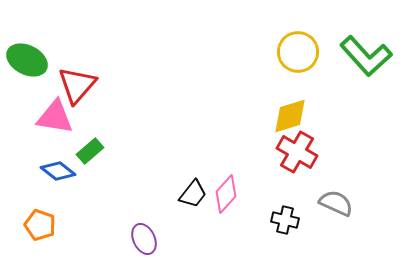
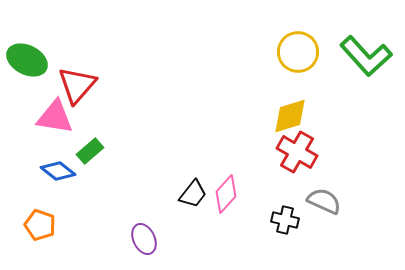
gray semicircle: moved 12 px left, 2 px up
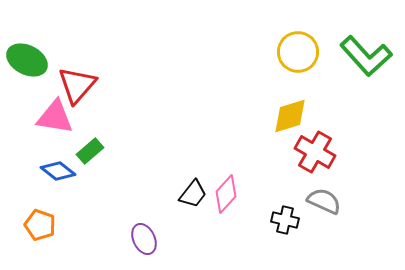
red cross: moved 18 px right
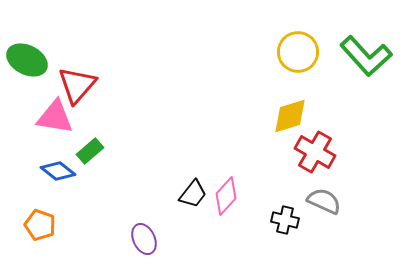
pink diamond: moved 2 px down
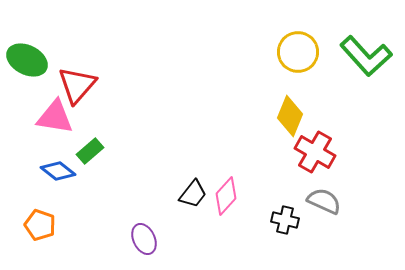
yellow diamond: rotated 51 degrees counterclockwise
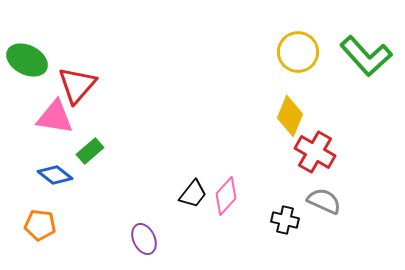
blue diamond: moved 3 px left, 4 px down
orange pentagon: rotated 12 degrees counterclockwise
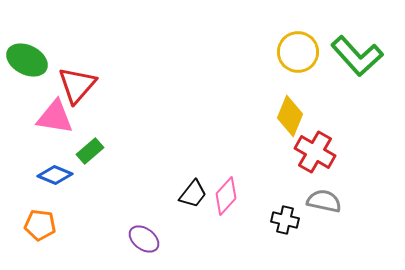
green L-shape: moved 9 px left
blue diamond: rotated 16 degrees counterclockwise
gray semicircle: rotated 12 degrees counterclockwise
purple ellipse: rotated 28 degrees counterclockwise
